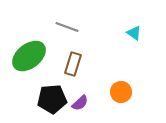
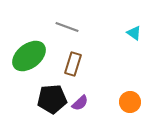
orange circle: moved 9 px right, 10 px down
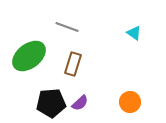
black pentagon: moved 1 px left, 4 px down
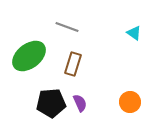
purple semicircle: rotated 72 degrees counterclockwise
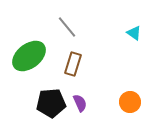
gray line: rotated 30 degrees clockwise
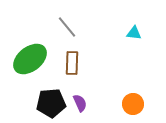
cyan triangle: rotated 28 degrees counterclockwise
green ellipse: moved 1 px right, 3 px down
brown rectangle: moved 1 px left, 1 px up; rotated 15 degrees counterclockwise
orange circle: moved 3 px right, 2 px down
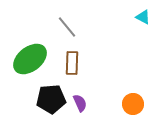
cyan triangle: moved 9 px right, 16 px up; rotated 21 degrees clockwise
black pentagon: moved 4 px up
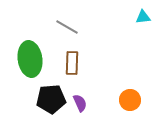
cyan triangle: rotated 35 degrees counterclockwise
gray line: rotated 20 degrees counterclockwise
green ellipse: rotated 60 degrees counterclockwise
orange circle: moved 3 px left, 4 px up
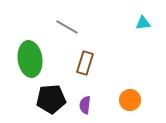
cyan triangle: moved 6 px down
brown rectangle: moved 13 px right; rotated 15 degrees clockwise
purple semicircle: moved 5 px right, 2 px down; rotated 150 degrees counterclockwise
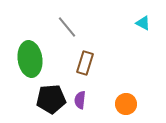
cyan triangle: rotated 35 degrees clockwise
gray line: rotated 20 degrees clockwise
orange circle: moved 4 px left, 4 px down
purple semicircle: moved 5 px left, 5 px up
